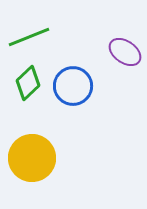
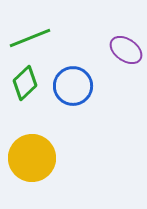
green line: moved 1 px right, 1 px down
purple ellipse: moved 1 px right, 2 px up
green diamond: moved 3 px left
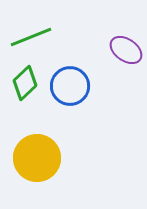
green line: moved 1 px right, 1 px up
blue circle: moved 3 px left
yellow circle: moved 5 px right
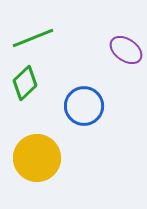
green line: moved 2 px right, 1 px down
blue circle: moved 14 px right, 20 px down
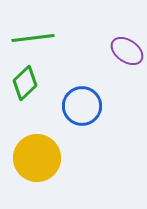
green line: rotated 15 degrees clockwise
purple ellipse: moved 1 px right, 1 px down
blue circle: moved 2 px left
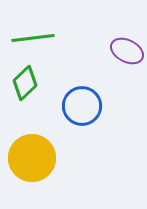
purple ellipse: rotated 8 degrees counterclockwise
yellow circle: moved 5 px left
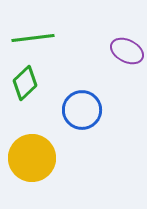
blue circle: moved 4 px down
